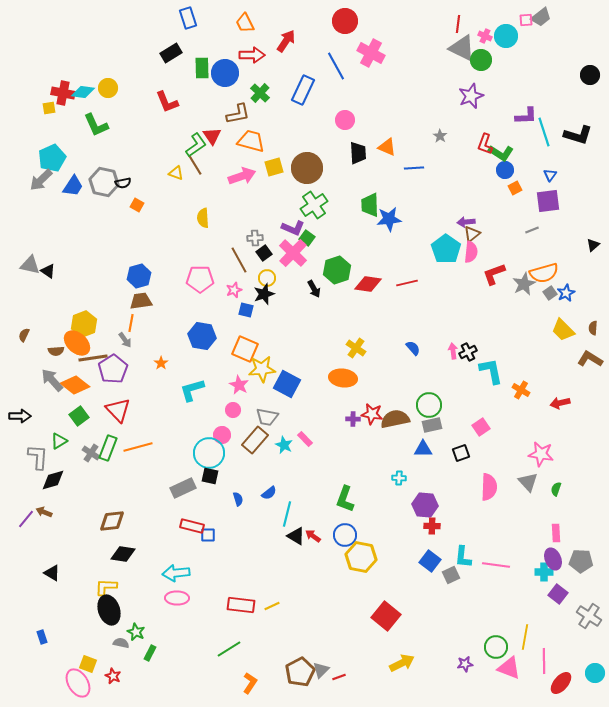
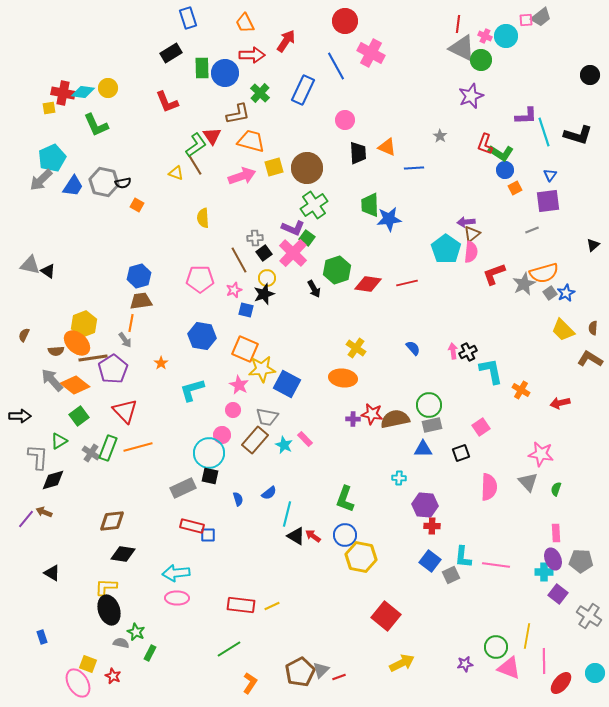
red triangle at (118, 410): moved 7 px right, 1 px down
yellow line at (525, 637): moved 2 px right, 1 px up
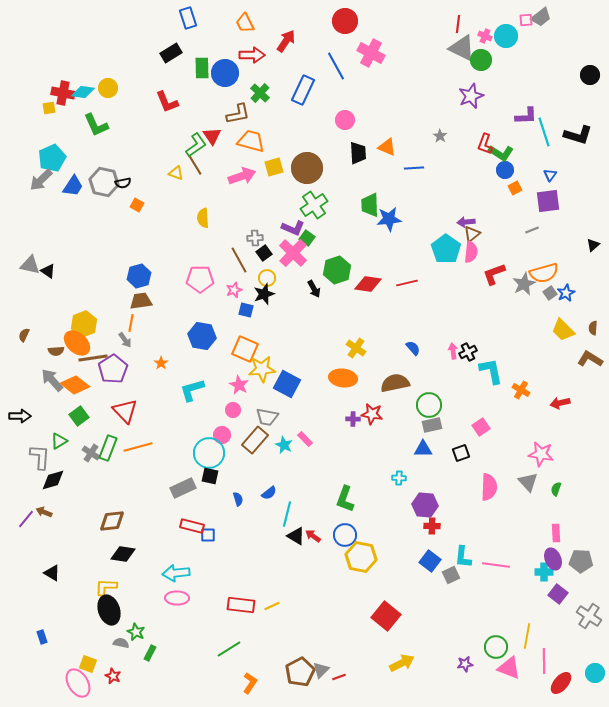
brown semicircle at (395, 419): moved 36 px up
gray L-shape at (38, 457): moved 2 px right
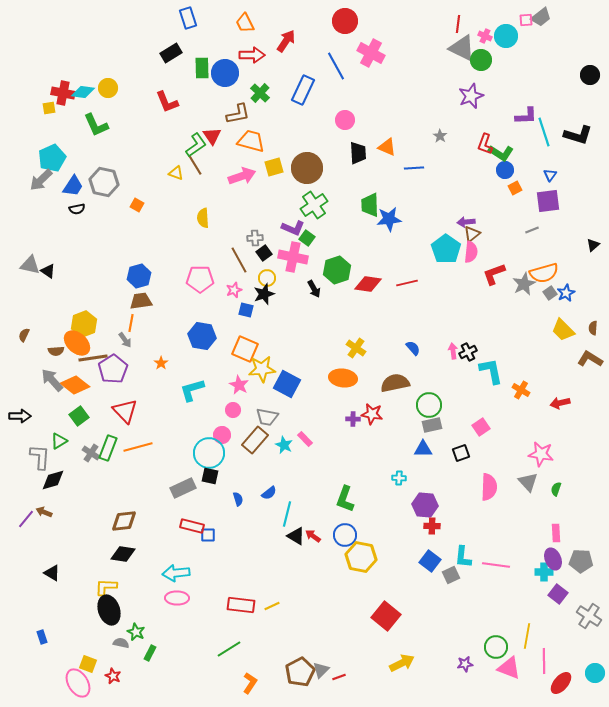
black semicircle at (123, 183): moved 46 px left, 26 px down
pink cross at (293, 253): moved 4 px down; rotated 32 degrees counterclockwise
brown diamond at (112, 521): moved 12 px right
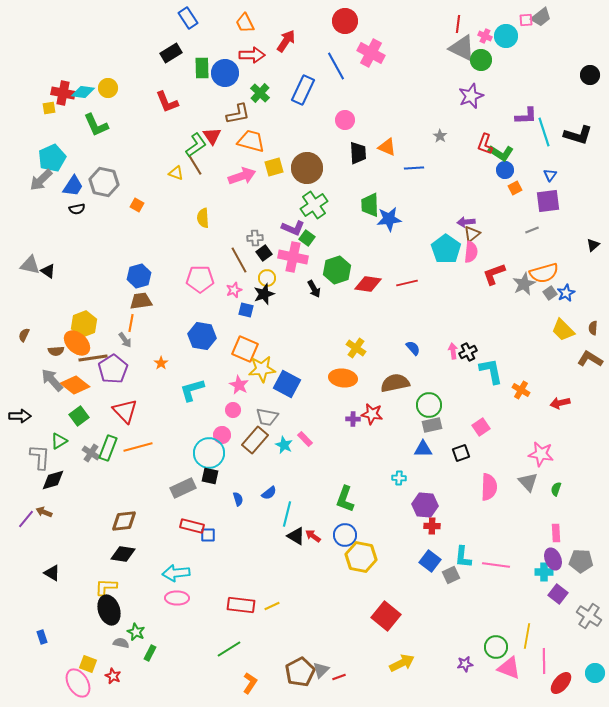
blue rectangle at (188, 18): rotated 15 degrees counterclockwise
